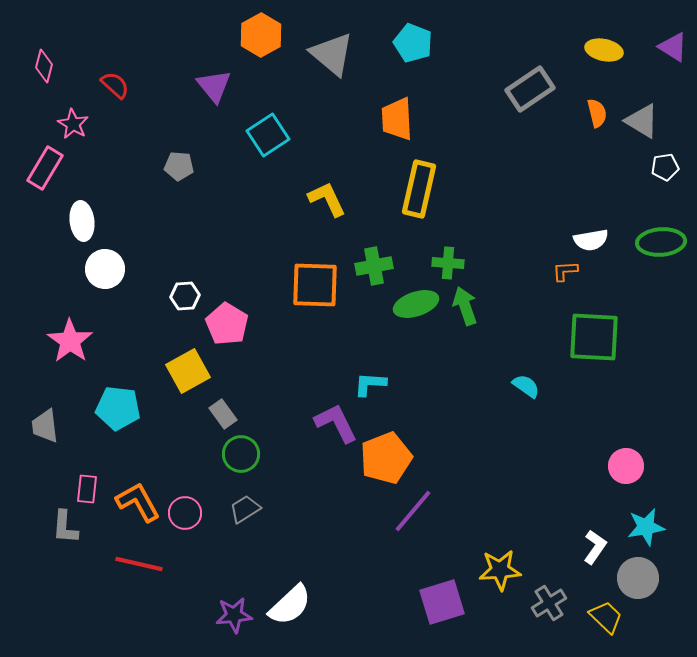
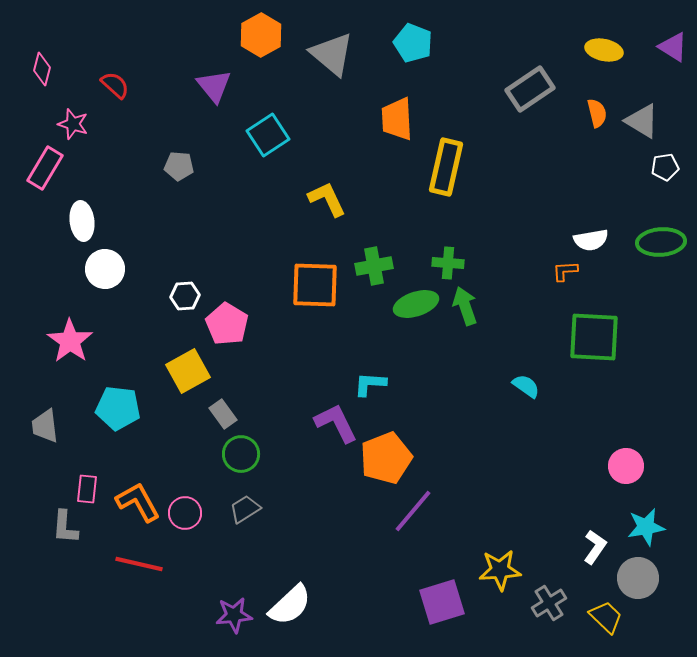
pink diamond at (44, 66): moved 2 px left, 3 px down
pink star at (73, 124): rotated 12 degrees counterclockwise
yellow rectangle at (419, 189): moved 27 px right, 22 px up
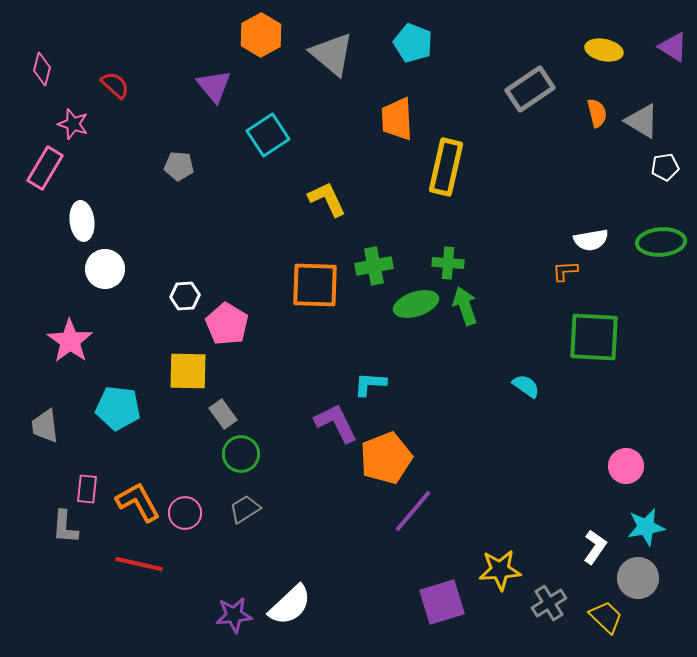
yellow square at (188, 371): rotated 30 degrees clockwise
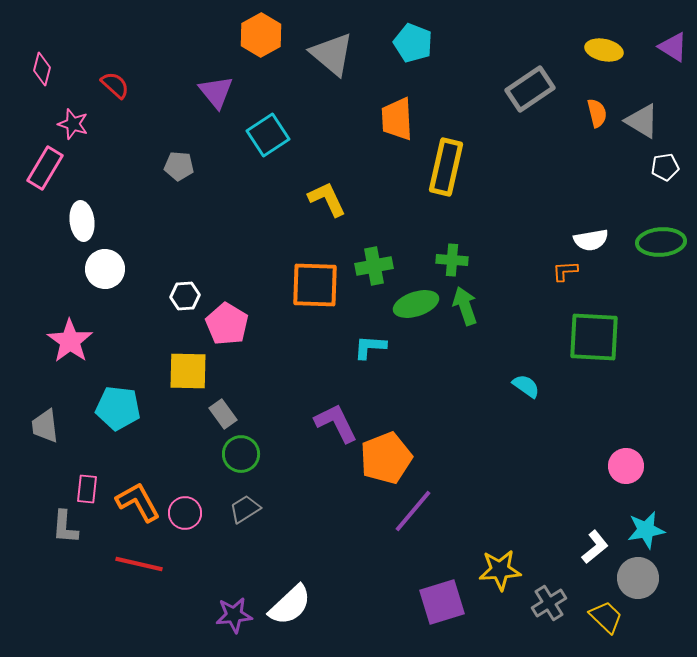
purple triangle at (214, 86): moved 2 px right, 6 px down
green cross at (448, 263): moved 4 px right, 3 px up
cyan L-shape at (370, 384): moved 37 px up
cyan star at (646, 527): moved 3 px down
white L-shape at (595, 547): rotated 16 degrees clockwise
